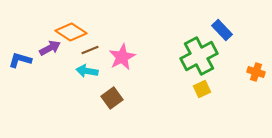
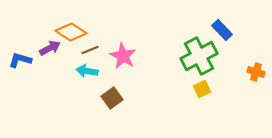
pink star: moved 1 px right, 1 px up; rotated 16 degrees counterclockwise
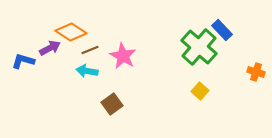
green cross: moved 9 px up; rotated 21 degrees counterclockwise
blue L-shape: moved 3 px right, 1 px down
yellow square: moved 2 px left, 2 px down; rotated 24 degrees counterclockwise
brown square: moved 6 px down
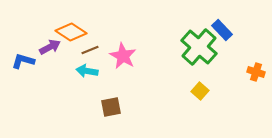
purple arrow: moved 1 px up
brown square: moved 1 px left, 3 px down; rotated 25 degrees clockwise
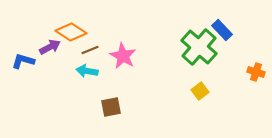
yellow square: rotated 12 degrees clockwise
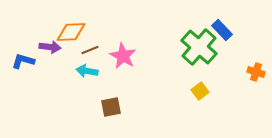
orange diamond: rotated 36 degrees counterclockwise
purple arrow: rotated 35 degrees clockwise
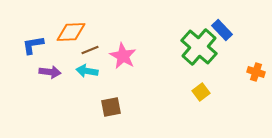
purple arrow: moved 25 px down
blue L-shape: moved 10 px right, 16 px up; rotated 25 degrees counterclockwise
yellow square: moved 1 px right, 1 px down
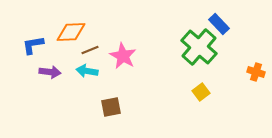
blue rectangle: moved 3 px left, 6 px up
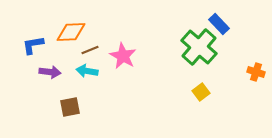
brown square: moved 41 px left
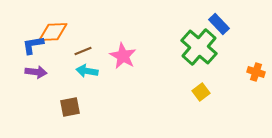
orange diamond: moved 18 px left
brown line: moved 7 px left, 1 px down
purple arrow: moved 14 px left
